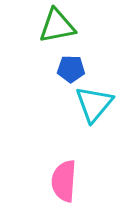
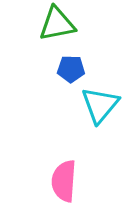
green triangle: moved 2 px up
cyan triangle: moved 6 px right, 1 px down
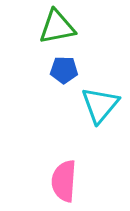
green triangle: moved 3 px down
blue pentagon: moved 7 px left, 1 px down
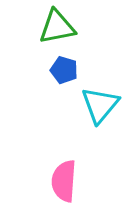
blue pentagon: rotated 16 degrees clockwise
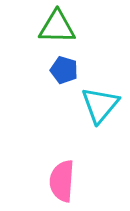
green triangle: rotated 12 degrees clockwise
pink semicircle: moved 2 px left
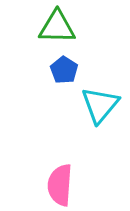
blue pentagon: rotated 16 degrees clockwise
pink semicircle: moved 2 px left, 4 px down
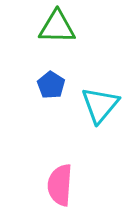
blue pentagon: moved 13 px left, 15 px down
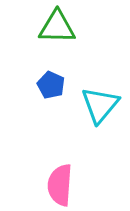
blue pentagon: rotated 8 degrees counterclockwise
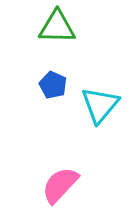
blue pentagon: moved 2 px right
pink semicircle: rotated 39 degrees clockwise
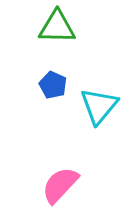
cyan triangle: moved 1 px left, 1 px down
